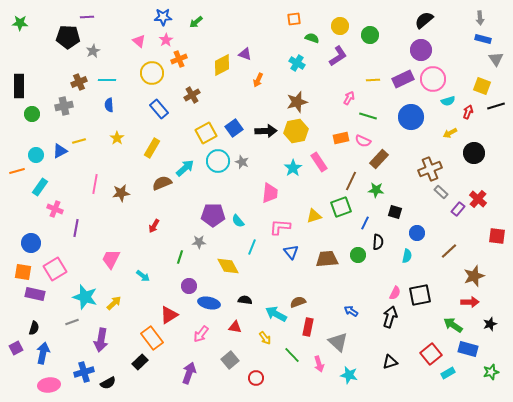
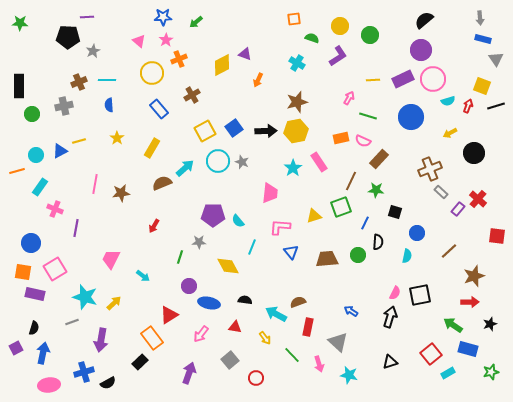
red arrow at (468, 112): moved 6 px up
yellow square at (206, 133): moved 1 px left, 2 px up
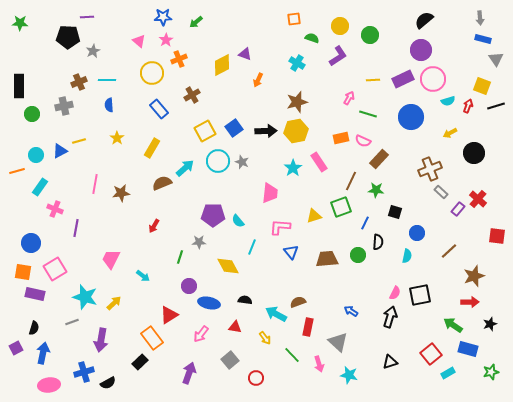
green line at (368, 116): moved 2 px up
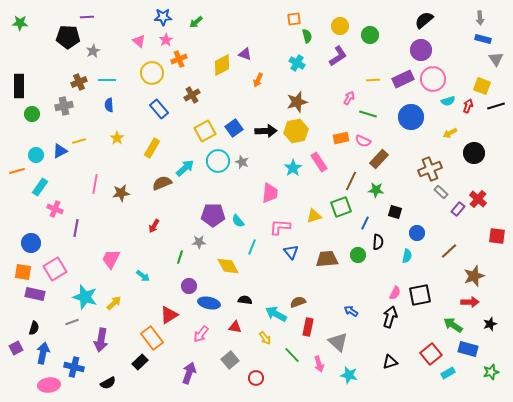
green semicircle at (312, 38): moved 5 px left, 2 px up; rotated 56 degrees clockwise
blue cross at (84, 372): moved 10 px left, 5 px up; rotated 30 degrees clockwise
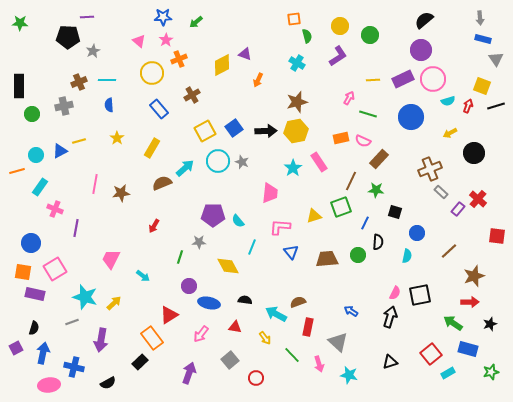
green arrow at (453, 325): moved 2 px up
